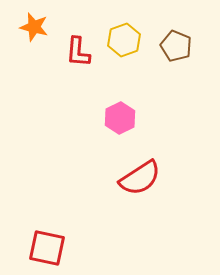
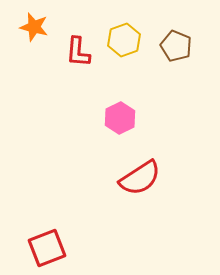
red square: rotated 33 degrees counterclockwise
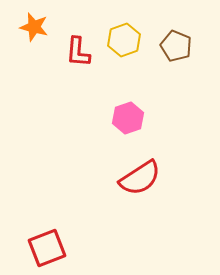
pink hexagon: moved 8 px right; rotated 8 degrees clockwise
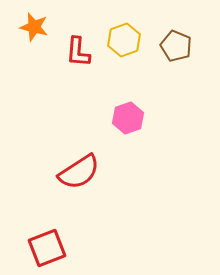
red semicircle: moved 61 px left, 6 px up
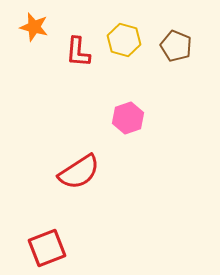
yellow hexagon: rotated 24 degrees counterclockwise
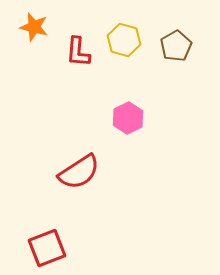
brown pentagon: rotated 20 degrees clockwise
pink hexagon: rotated 8 degrees counterclockwise
